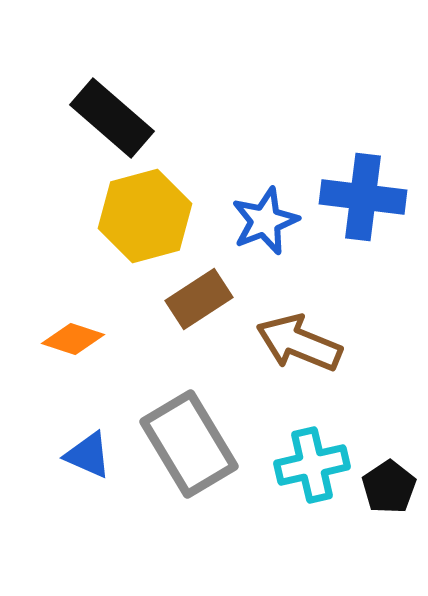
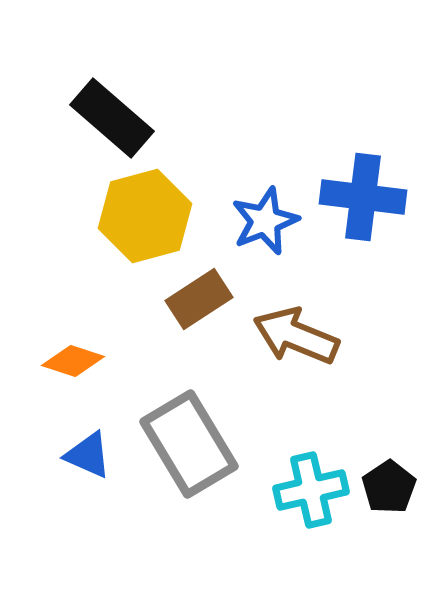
orange diamond: moved 22 px down
brown arrow: moved 3 px left, 7 px up
cyan cross: moved 1 px left, 25 px down
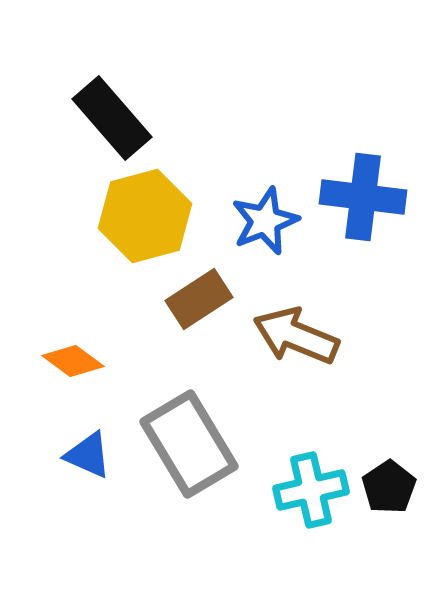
black rectangle: rotated 8 degrees clockwise
orange diamond: rotated 18 degrees clockwise
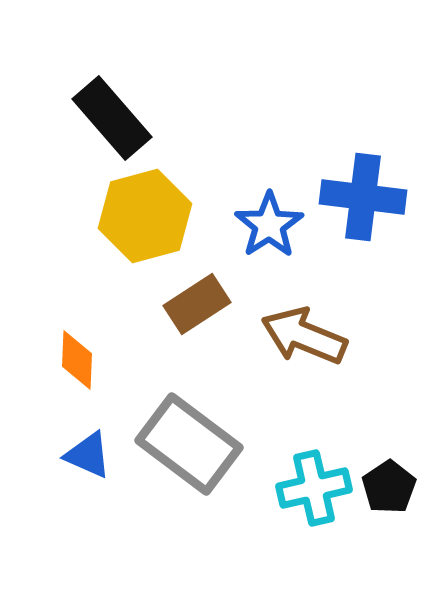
blue star: moved 4 px right, 4 px down; rotated 12 degrees counterclockwise
brown rectangle: moved 2 px left, 5 px down
brown arrow: moved 8 px right
orange diamond: moved 4 px right, 1 px up; rotated 56 degrees clockwise
gray rectangle: rotated 22 degrees counterclockwise
cyan cross: moved 3 px right, 2 px up
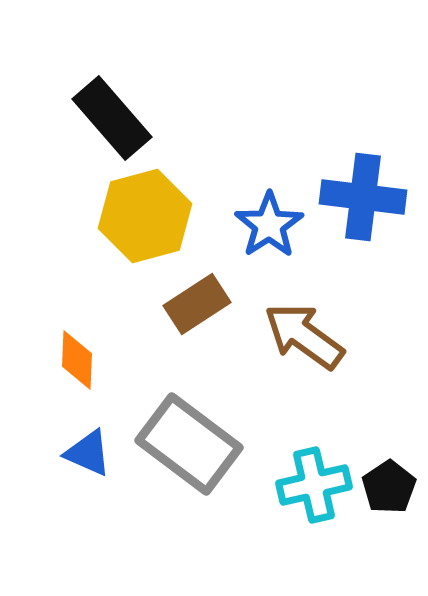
brown arrow: rotated 14 degrees clockwise
blue triangle: moved 2 px up
cyan cross: moved 3 px up
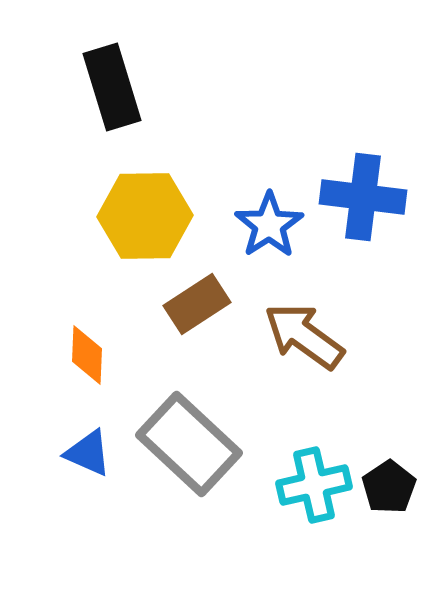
black rectangle: moved 31 px up; rotated 24 degrees clockwise
yellow hexagon: rotated 14 degrees clockwise
orange diamond: moved 10 px right, 5 px up
gray rectangle: rotated 6 degrees clockwise
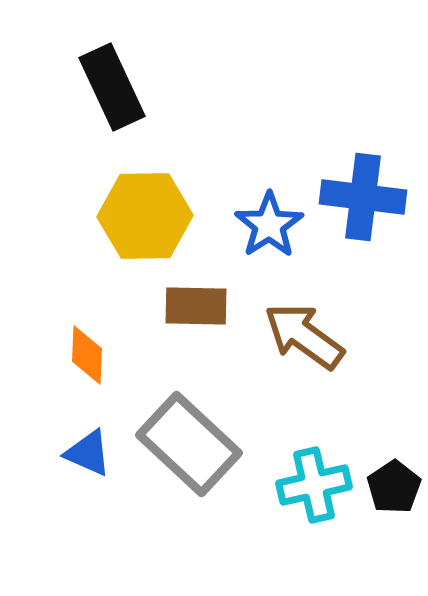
black rectangle: rotated 8 degrees counterclockwise
brown rectangle: moved 1 px left, 2 px down; rotated 34 degrees clockwise
black pentagon: moved 5 px right
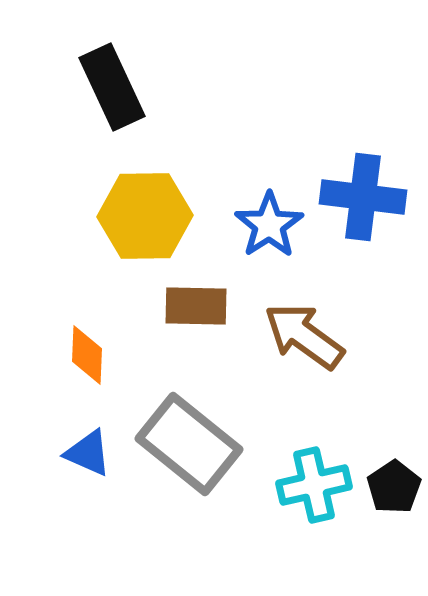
gray rectangle: rotated 4 degrees counterclockwise
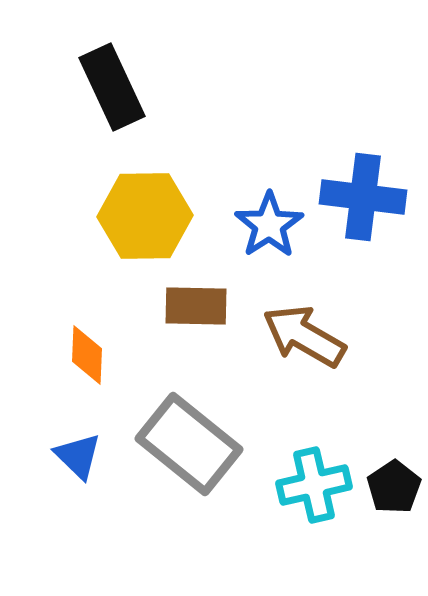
brown arrow: rotated 6 degrees counterclockwise
blue triangle: moved 10 px left, 3 px down; rotated 20 degrees clockwise
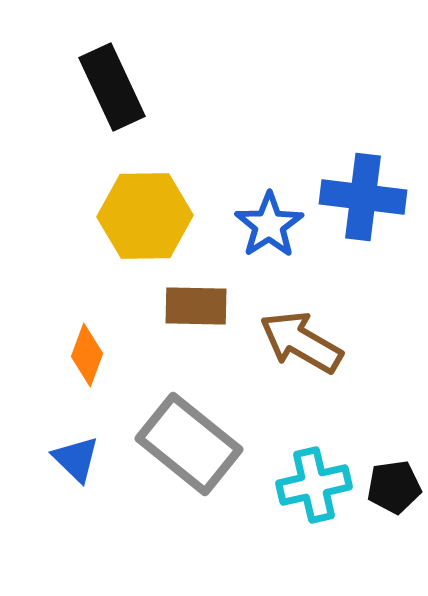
brown arrow: moved 3 px left, 6 px down
orange diamond: rotated 18 degrees clockwise
blue triangle: moved 2 px left, 3 px down
black pentagon: rotated 26 degrees clockwise
